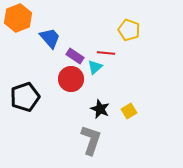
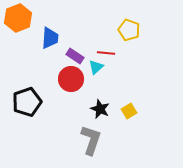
blue trapezoid: rotated 45 degrees clockwise
cyan triangle: moved 1 px right
black pentagon: moved 2 px right, 5 px down
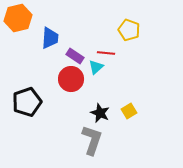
orange hexagon: rotated 8 degrees clockwise
black star: moved 4 px down
gray L-shape: moved 1 px right
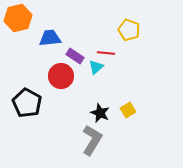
blue trapezoid: rotated 100 degrees counterclockwise
red circle: moved 10 px left, 3 px up
black pentagon: moved 1 px down; rotated 24 degrees counterclockwise
yellow square: moved 1 px left, 1 px up
gray L-shape: rotated 12 degrees clockwise
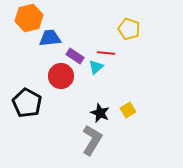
orange hexagon: moved 11 px right
yellow pentagon: moved 1 px up
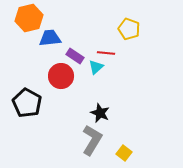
yellow square: moved 4 px left, 43 px down; rotated 21 degrees counterclockwise
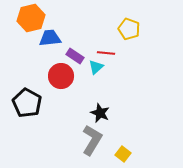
orange hexagon: moved 2 px right
yellow square: moved 1 px left, 1 px down
